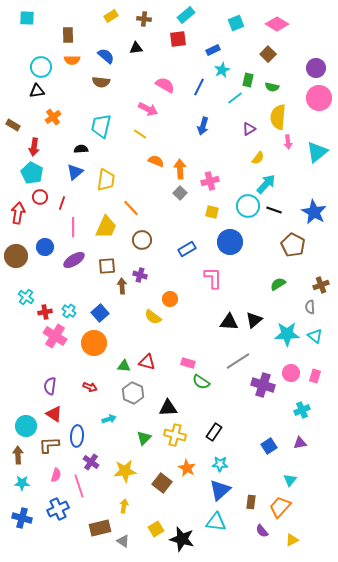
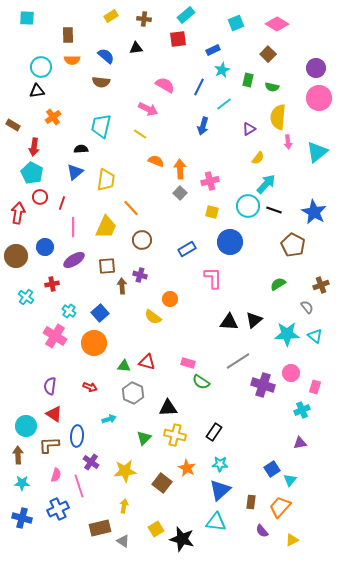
cyan line at (235, 98): moved 11 px left, 6 px down
gray semicircle at (310, 307): moved 3 px left; rotated 144 degrees clockwise
red cross at (45, 312): moved 7 px right, 28 px up
pink rectangle at (315, 376): moved 11 px down
blue square at (269, 446): moved 3 px right, 23 px down
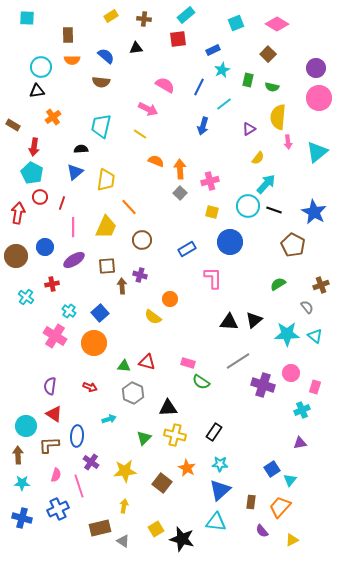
orange line at (131, 208): moved 2 px left, 1 px up
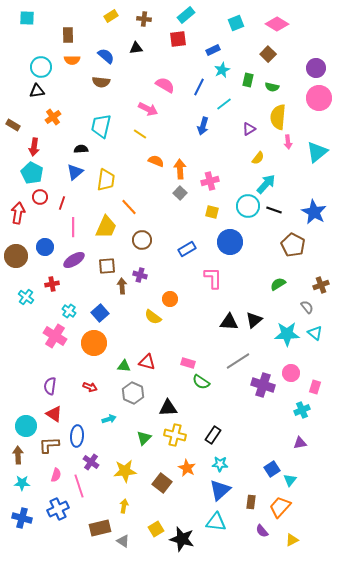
cyan triangle at (315, 336): moved 3 px up
black rectangle at (214, 432): moved 1 px left, 3 px down
